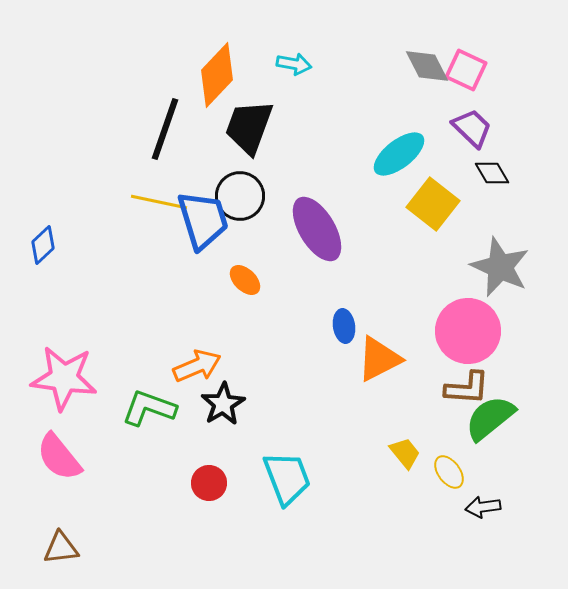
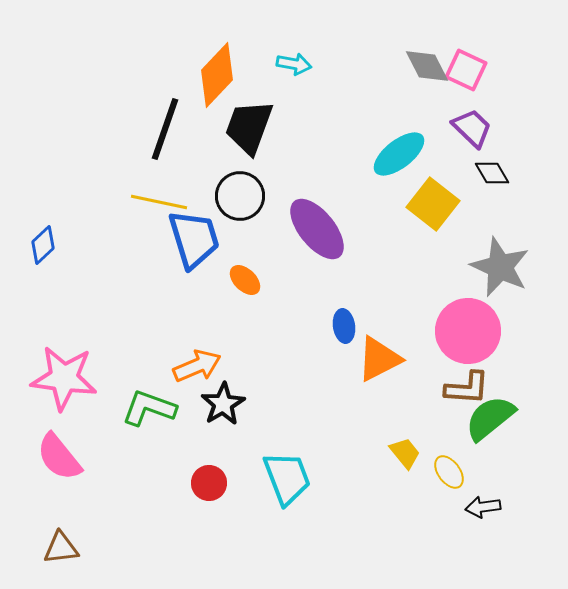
blue trapezoid: moved 9 px left, 19 px down
purple ellipse: rotated 8 degrees counterclockwise
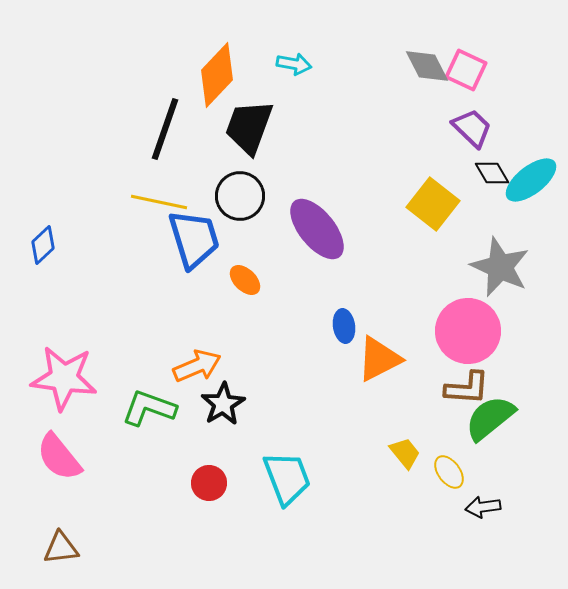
cyan ellipse: moved 132 px right, 26 px down
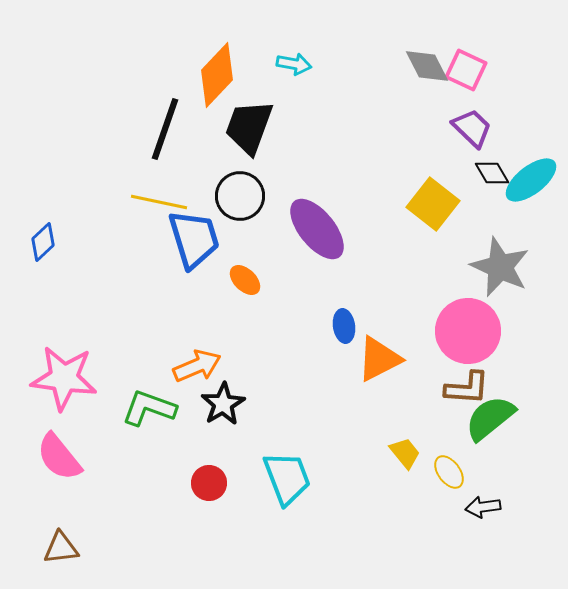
blue diamond: moved 3 px up
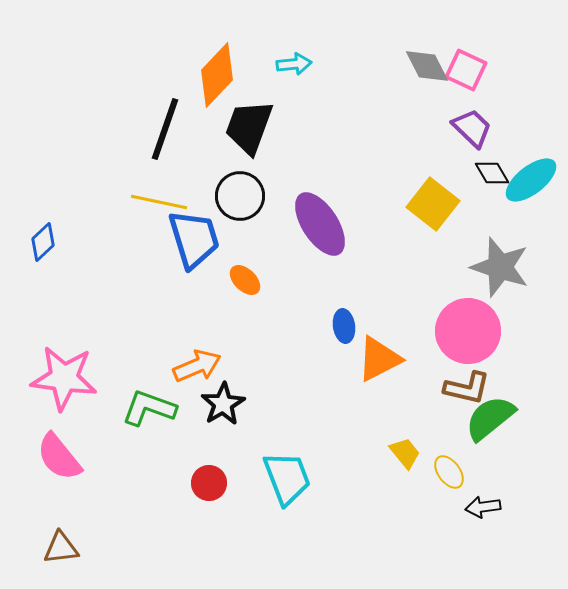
cyan arrow: rotated 16 degrees counterclockwise
purple ellipse: moved 3 px right, 5 px up; rotated 6 degrees clockwise
gray star: rotated 6 degrees counterclockwise
brown L-shape: rotated 9 degrees clockwise
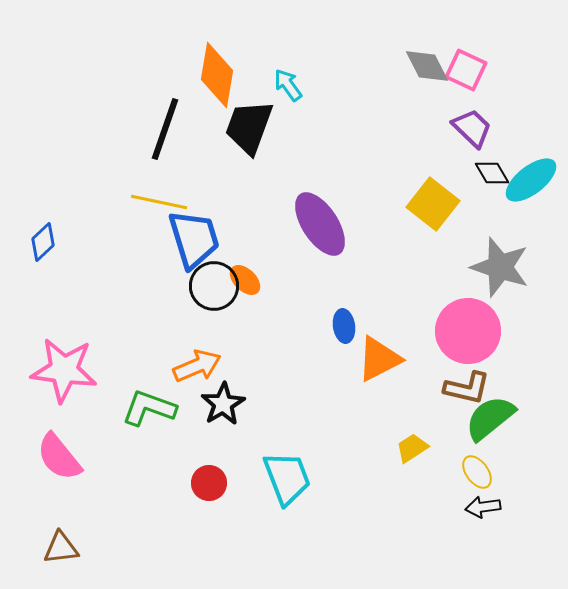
cyan arrow: moved 6 px left, 21 px down; rotated 120 degrees counterclockwise
orange diamond: rotated 34 degrees counterclockwise
black circle: moved 26 px left, 90 px down
pink star: moved 8 px up
yellow trapezoid: moved 7 px right, 5 px up; rotated 84 degrees counterclockwise
yellow ellipse: moved 28 px right
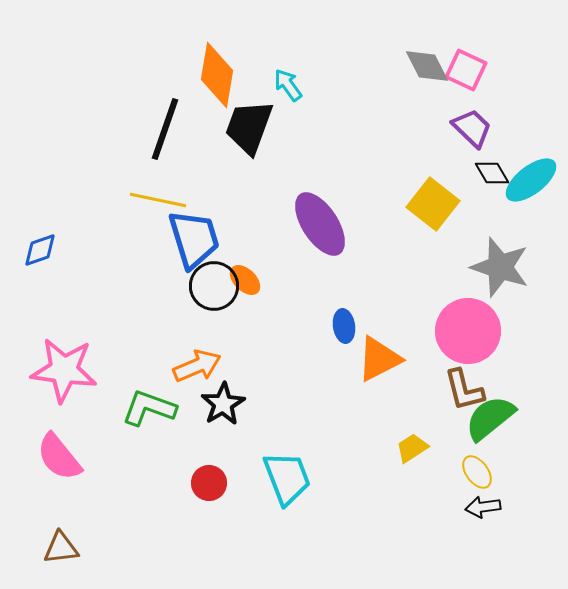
yellow line: moved 1 px left, 2 px up
blue diamond: moved 3 px left, 8 px down; rotated 24 degrees clockwise
brown L-shape: moved 3 px left, 2 px down; rotated 63 degrees clockwise
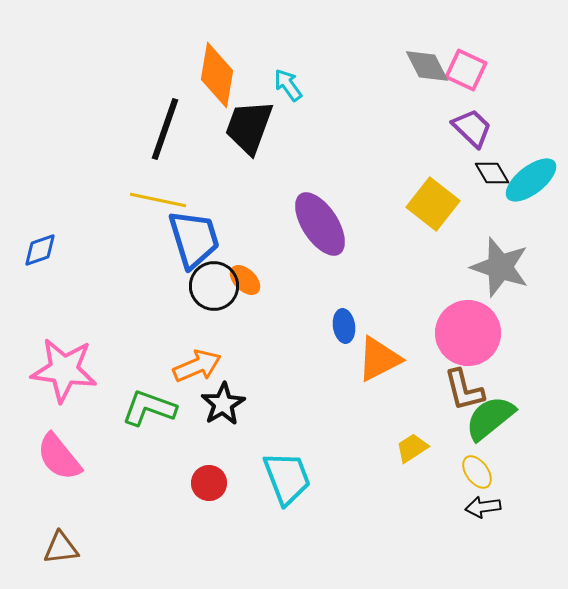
pink circle: moved 2 px down
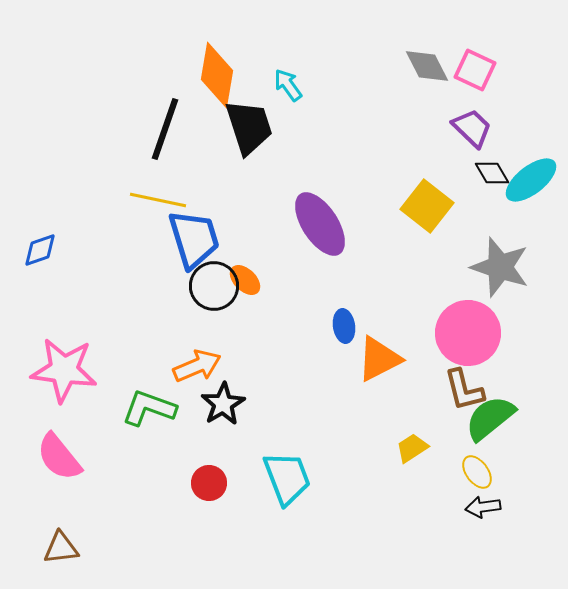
pink square: moved 9 px right
black trapezoid: rotated 142 degrees clockwise
yellow square: moved 6 px left, 2 px down
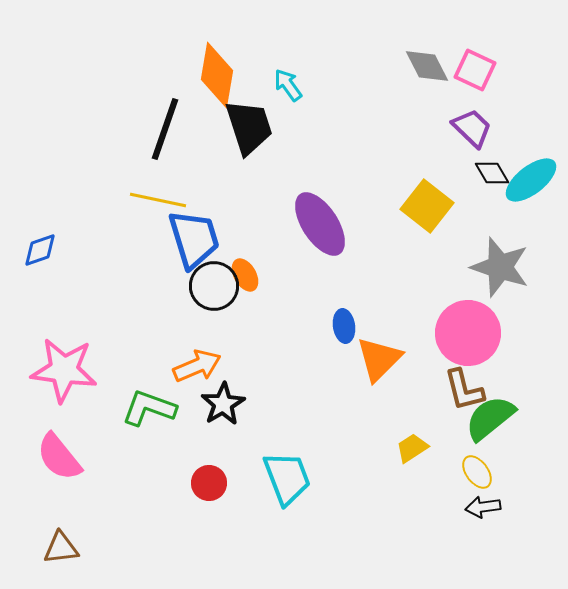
orange ellipse: moved 5 px up; rotated 16 degrees clockwise
orange triangle: rotated 18 degrees counterclockwise
